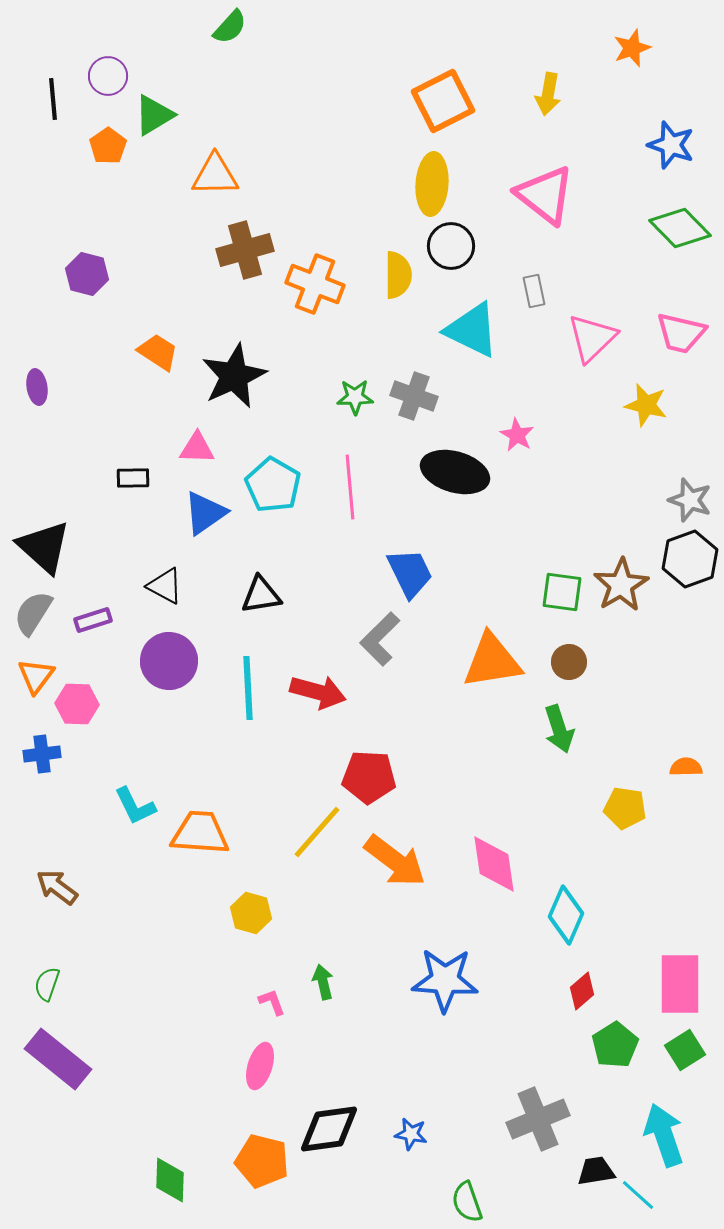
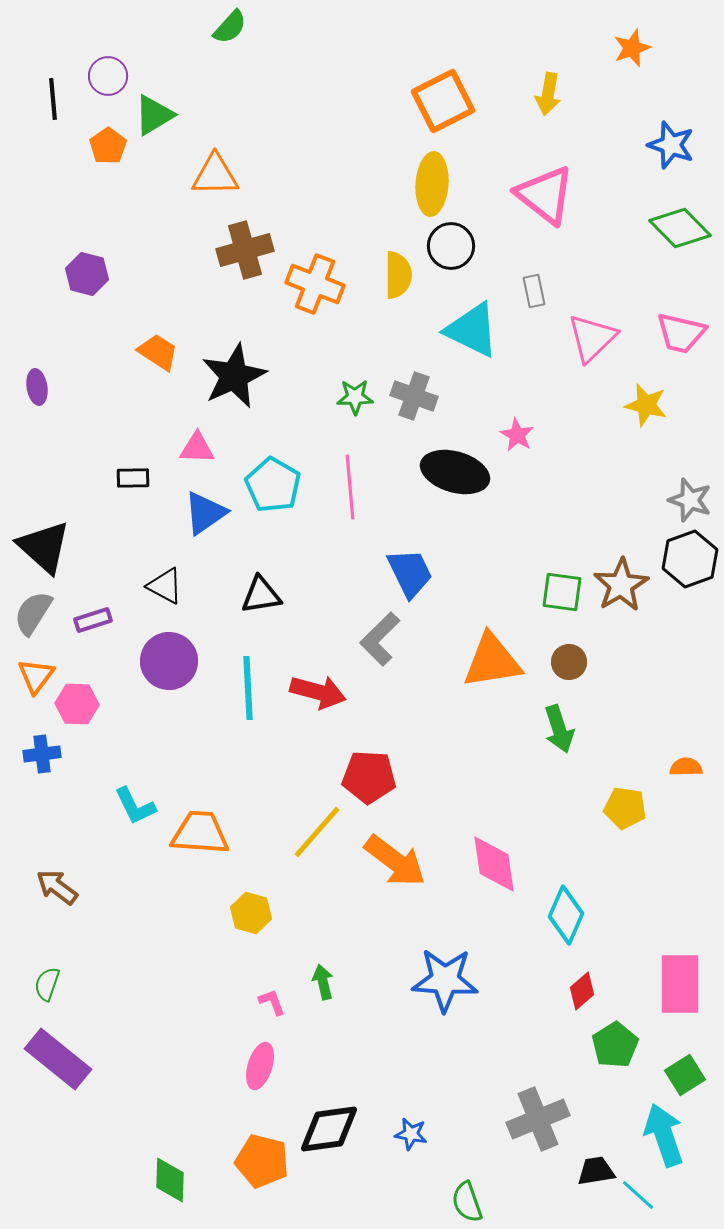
green square at (685, 1050): moved 25 px down
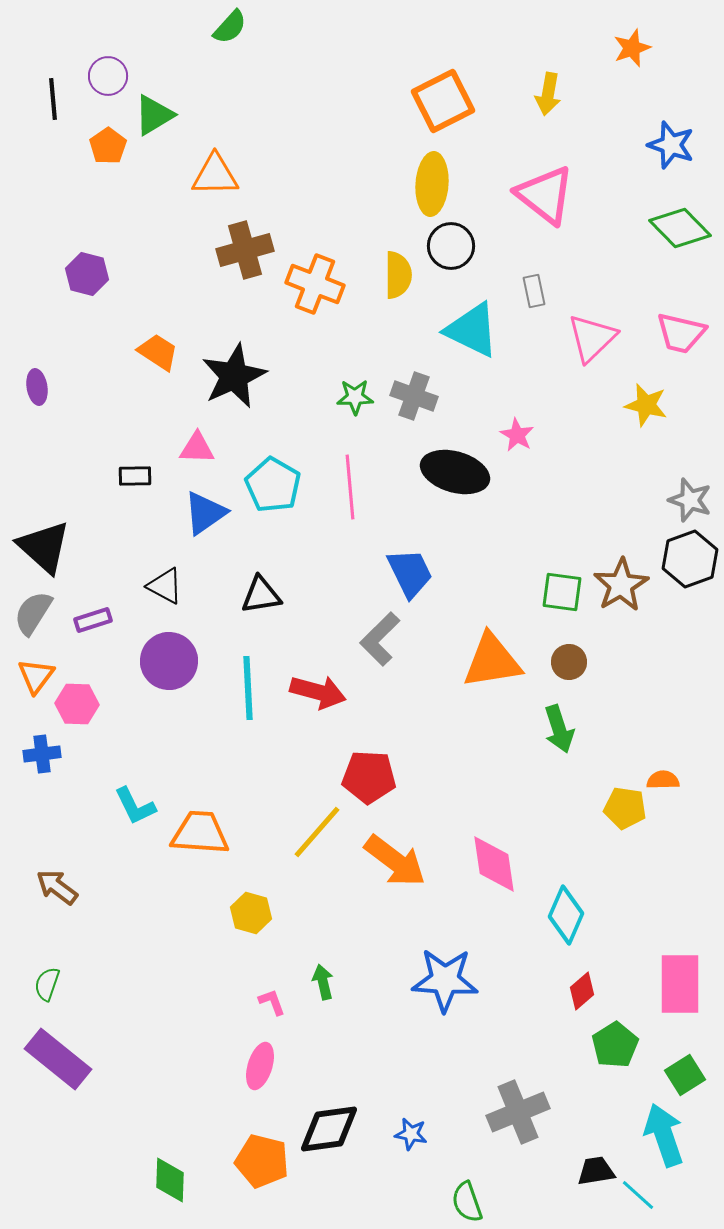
black rectangle at (133, 478): moved 2 px right, 2 px up
orange semicircle at (686, 767): moved 23 px left, 13 px down
gray cross at (538, 1119): moved 20 px left, 7 px up
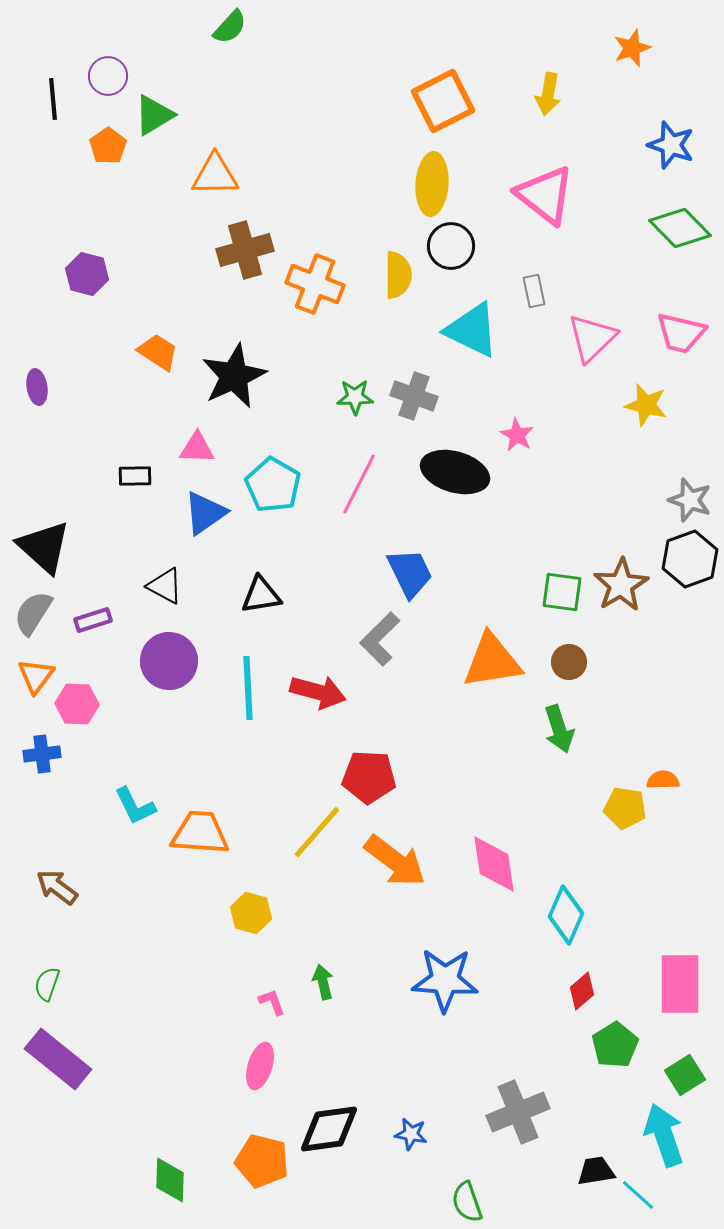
pink line at (350, 487): moved 9 px right, 3 px up; rotated 32 degrees clockwise
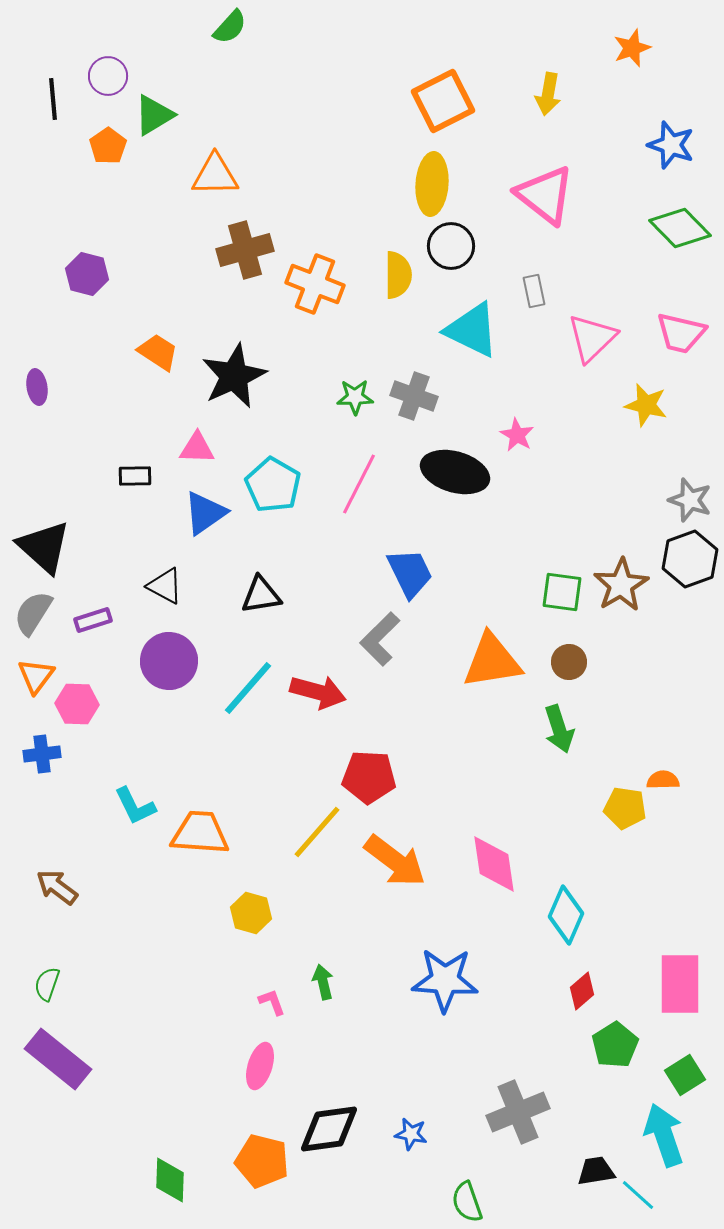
cyan line at (248, 688): rotated 44 degrees clockwise
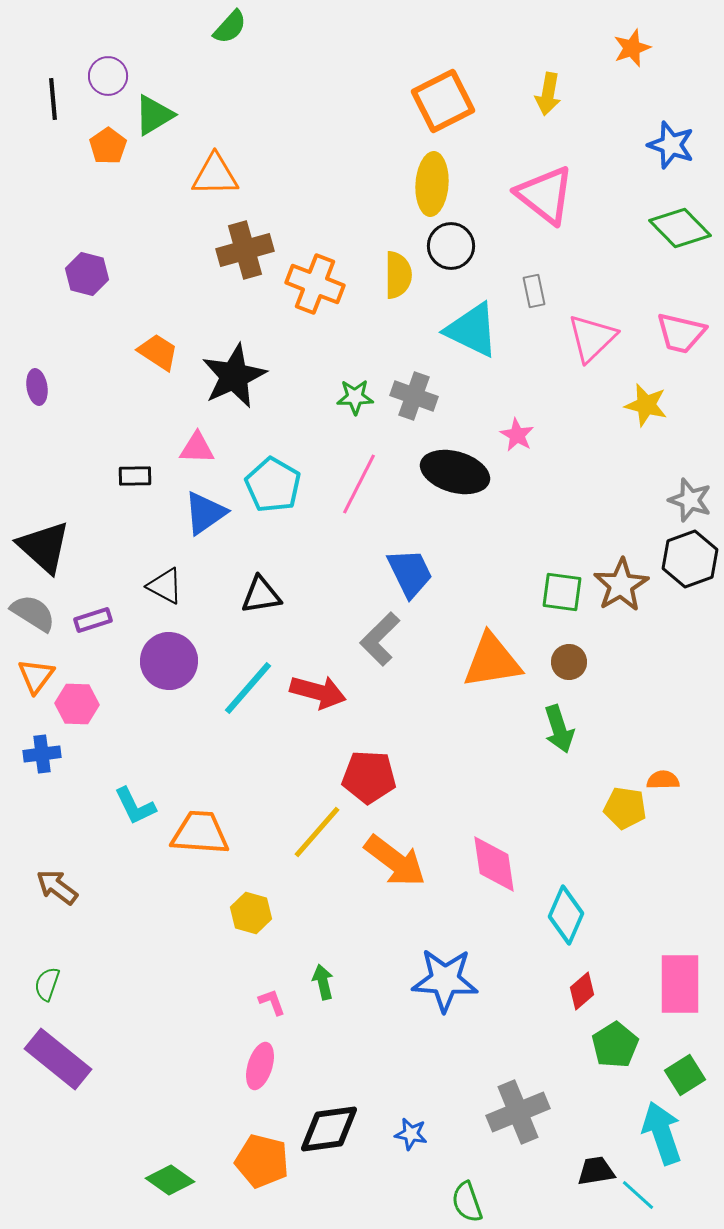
gray semicircle at (33, 613): rotated 90 degrees clockwise
cyan arrow at (664, 1135): moved 2 px left, 2 px up
green diamond at (170, 1180): rotated 57 degrees counterclockwise
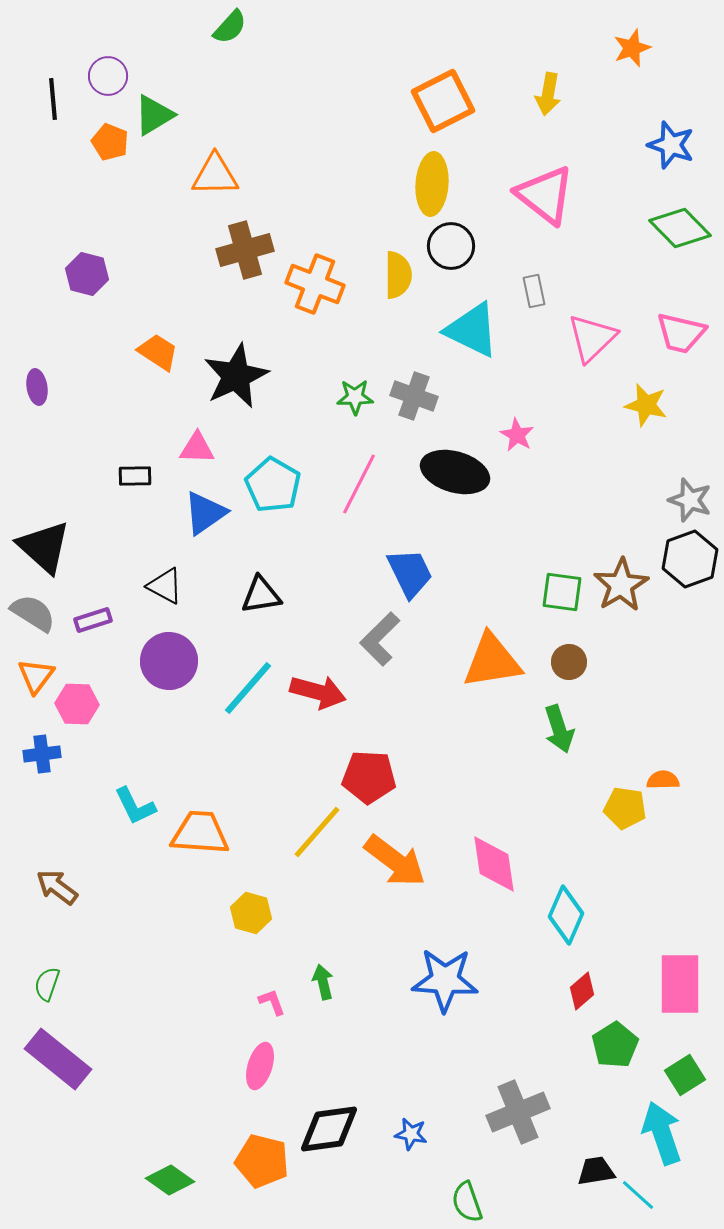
orange pentagon at (108, 146): moved 2 px right, 4 px up; rotated 15 degrees counterclockwise
black star at (234, 376): moved 2 px right
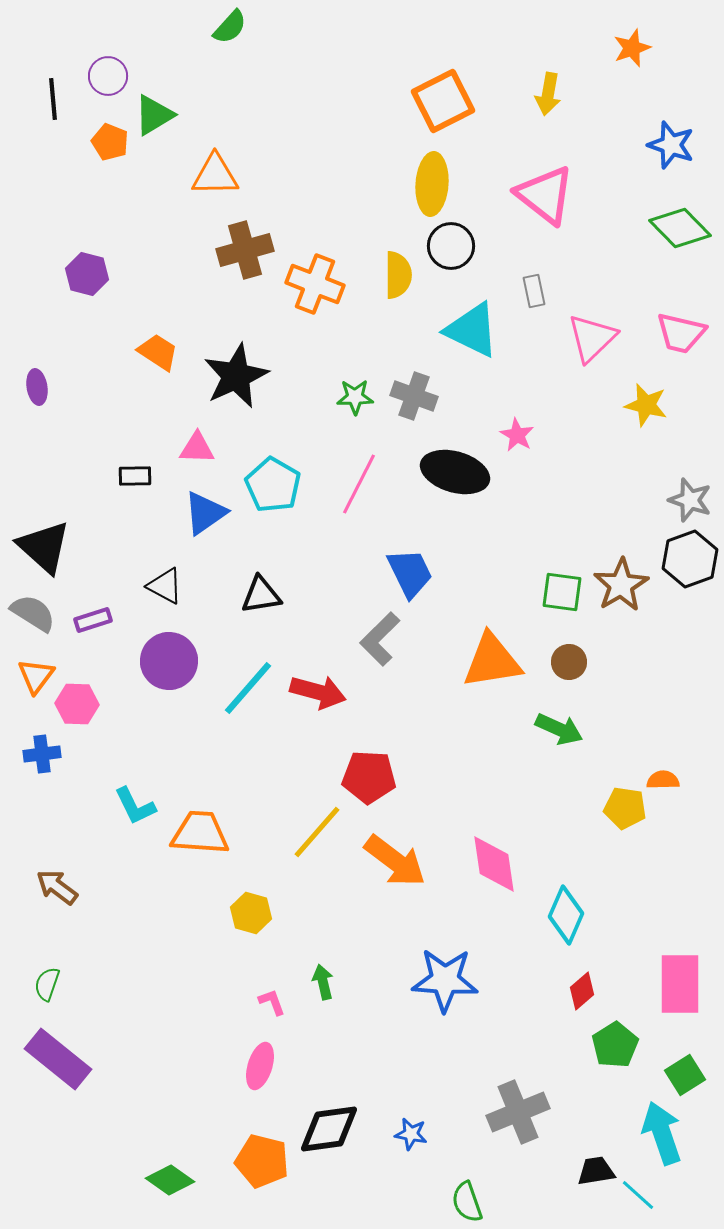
green arrow at (559, 729): rotated 48 degrees counterclockwise
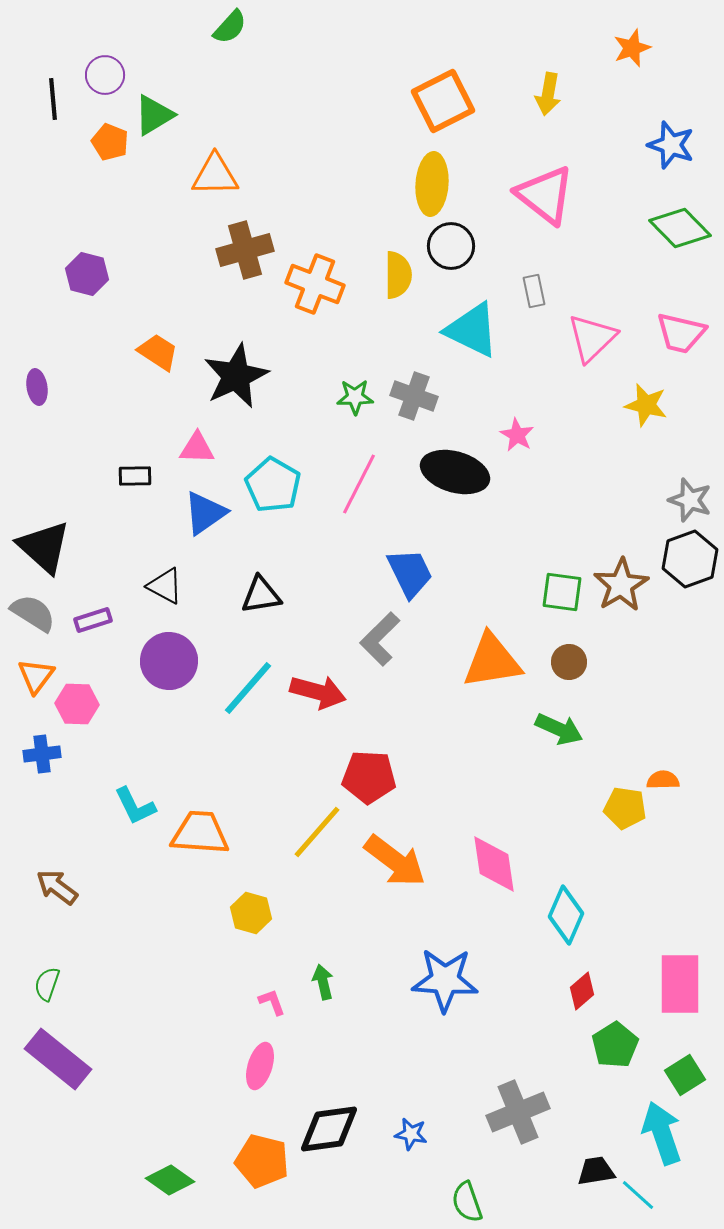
purple circle at (108, 76): moved 3 px left, 1 px up
